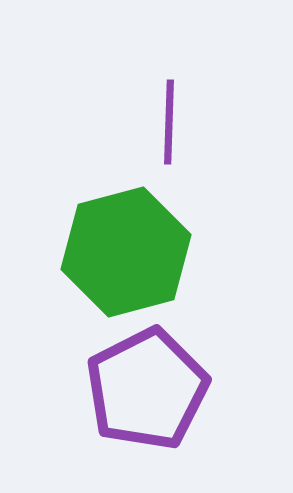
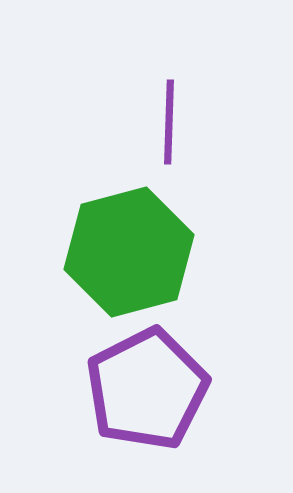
green hexagon: moved 3 px right
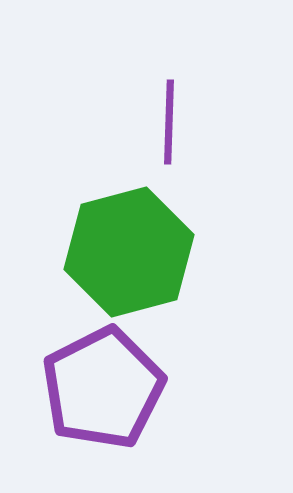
purple pentagon: moved 44 px left, 1 px up
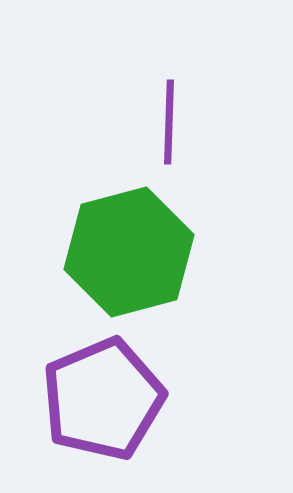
purple pentagon: moved 11 px down; rotated 4 degrees clockwise
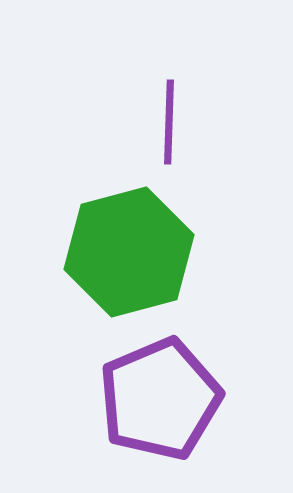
purple pentagon: moved 57 px right
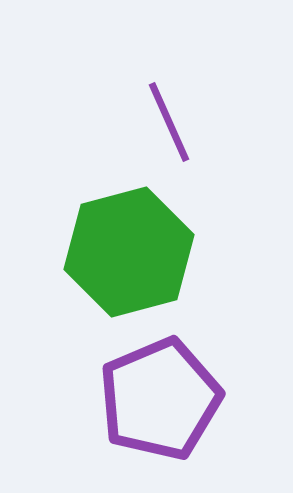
purple line: rotated 26 degrees counterclockwise
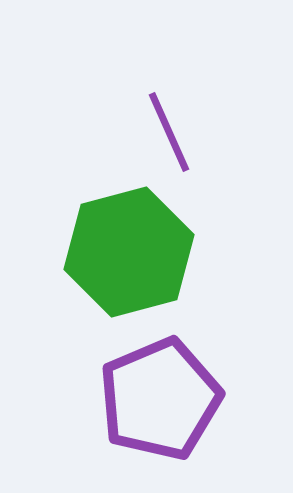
purple line: moved 10 px down
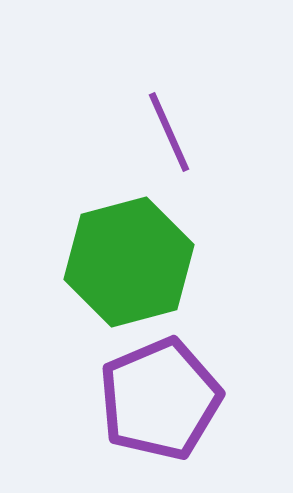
green hexagon: moved 10 px down
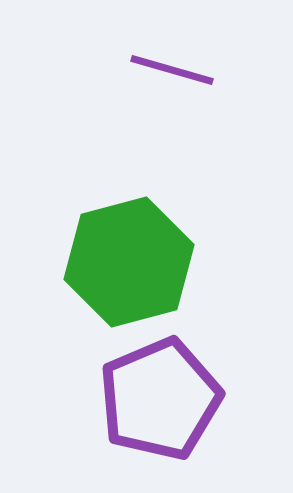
purple line: moved 3 px right, 62 px up; rotated 50 degrees counterclockwise
